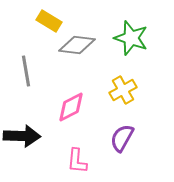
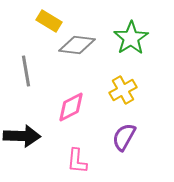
green star: rotated 20 degrees clockwise
purple semicircle: moved 2 px right, 1 px up
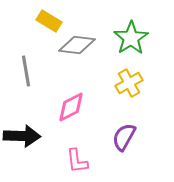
yellow cross: moved 6 px right, 7 px up
pink L-shape: rotated 12 degrees counterclockwise
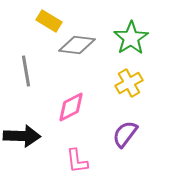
purple semicircle: moved 1 px right, 3 px up; rotated 8 degrees clockwise
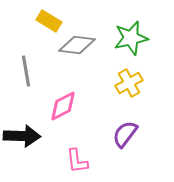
green star: rotated 20 degrees clockwise
pink diamond: moved 8 px left, 1 px up
